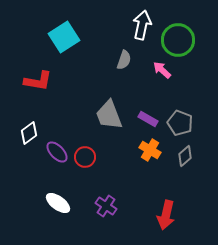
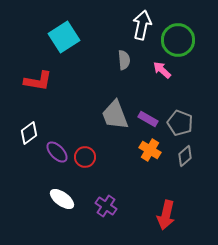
gray semicircle: rotated 24 degrees counterclockwise
gray trapezoid: moved 6 px right
white ellipse: moved 4 px right, 4 px up
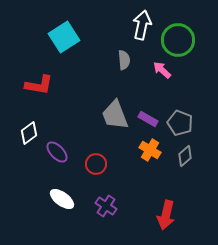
red L-shape: moved 1 px right, 4 px down
red circle: moved 11 px right, 7 px down
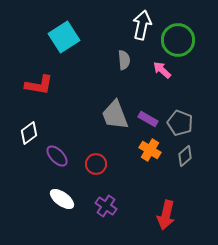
purple ellipse: moved 4 px down
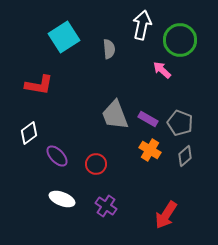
green circle: moved 2 px right
gray semicircle: moved 15 px left, 11 px up
white ellipse: rotated 15 degrees counterclockwise
red arrow: rotated 20 degrees clockwise
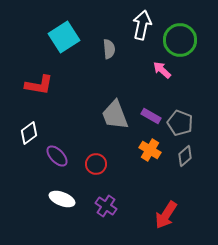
purple rectangle: moved 3 px right, 3 px up
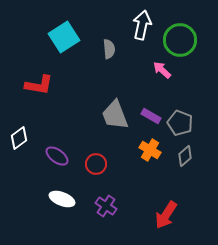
white diamond: moved 10 px left, 5 px down
purple ellipse: rotated 10 degrees counterclockwise
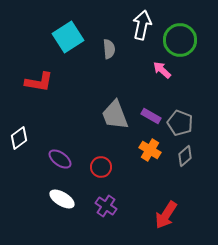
cyan square: moved 4 px right
red L-shape: moved 3 px up
purple ellipse: moved 3 px right, 3 px down
red circle: moved 5 px right, 3 px down
white ellipse: rotated 10 degrees clockwise
